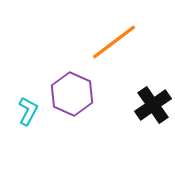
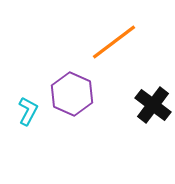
black cross: rotated 18 degrees counterclockwise
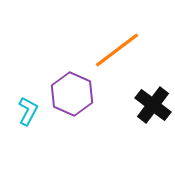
orange line: moved 3 px right, 8 px down
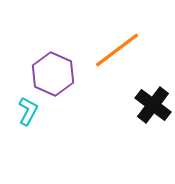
purple hexagon: moved 19 px left, 20 px up
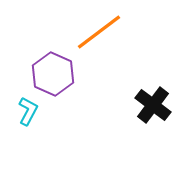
orange line: moved 18 px left, 18 px up
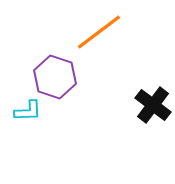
purple hexagon: moved 2 px right, 3 px down; rotated 6 degrees counterclockwise
cyan L-shape: rotated 60 degrees clockwise
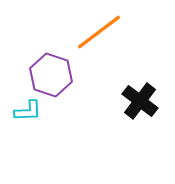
purple hexagon: moved 4 px left, 2 px up
black cross: moved 13 px left, 4 px up
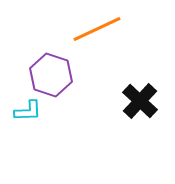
orange line: moved 2 px left, 3 px up; rotated 12 degrees clockwise
black cross: rotated 6 degrees clockwise
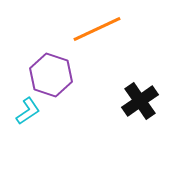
black cross: rotated 12 degrees clockwise
cyan L-shape: rotated 32 degrees counterclockwise
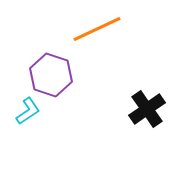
black cross: moved 7 px right, 8 px down
